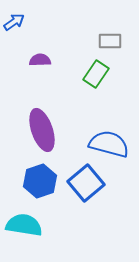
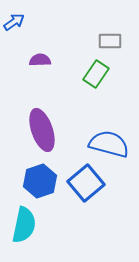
cyan semicircle: rotated 93 degrees clockwise
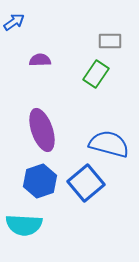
cyan semicircle: rotated 81 degrees clockwise
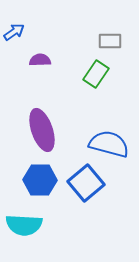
blue arrow: moved 10 px down
blue hexagon: moved 1 px up; rotated 20 degrees clockwise
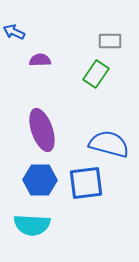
blue arrow: rotated 120 degrees counterclockwise
blue square: rotated 33 degrees clockwise
cyan semicircle: moved 8 px right
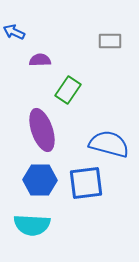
green rectangle: moved 28 px left, 16 px down
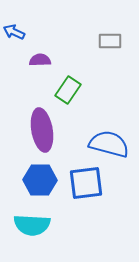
purple ellipse: rotated 9 degrees clockwise
